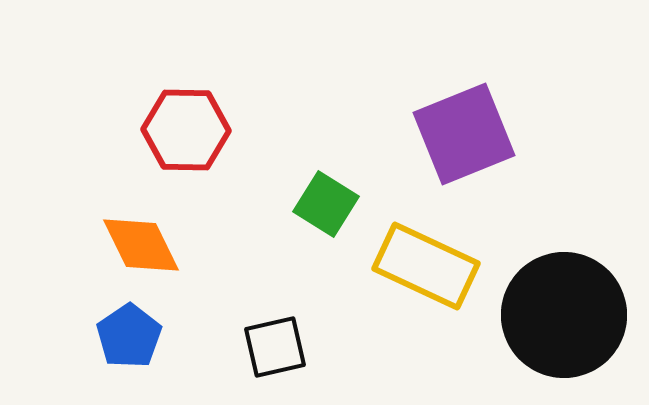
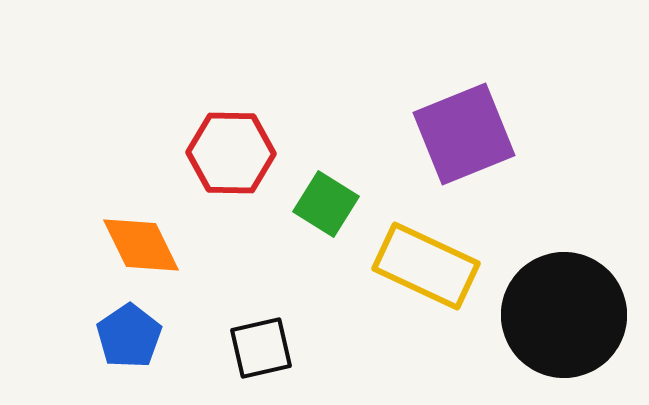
red hexagon: moved 45 px right, 23 px down
black square: moved 14 px left, 1 px down
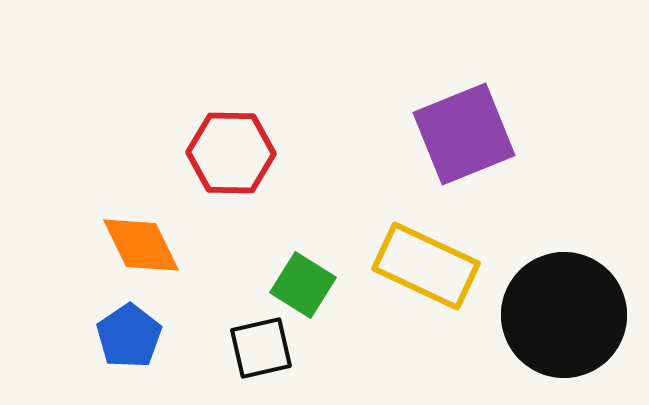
green square: moved 23 px left, 81 px down
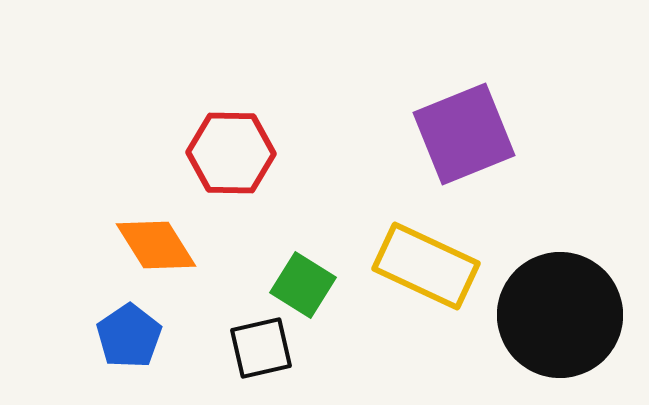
orange diamond: moved 15 px right; rotated 6 degrees counterclockwise
black circle: moved 4 px left
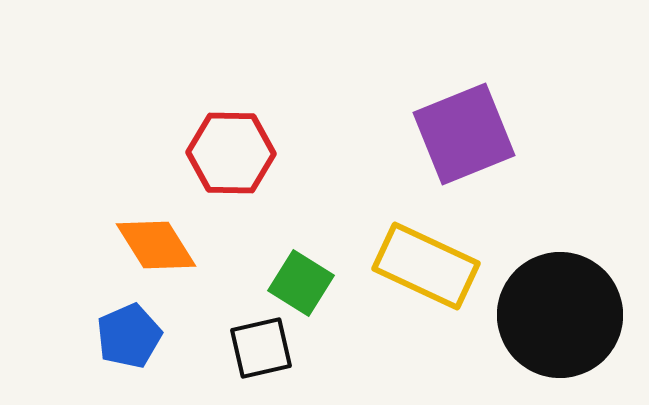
green square: moved 2 px left, 2 px up
blue pentagon: rotated 10 degrees clockwise
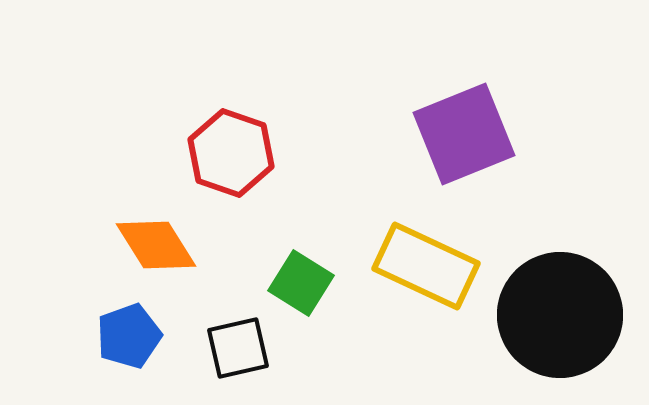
red hexagon: rotated 18 degrees clockwise
blue pentagon: rotated 4 degrees clockwise
black square: moved 23 px left
